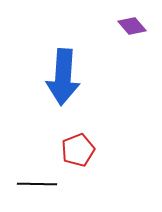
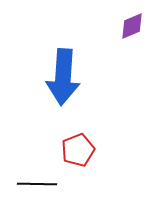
purple diamond: rotated 72 degrees counterclockwise
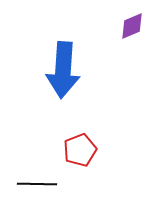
blue arrow: moved 7 px up
red pentagon: moved 2 px right
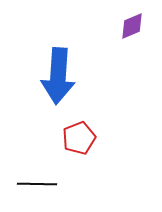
blue arrow: moved 5 px left, 6 px down
red pentagon: moved 1 px left, 12 px up
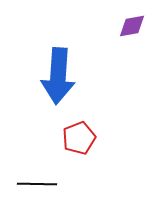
purple diamond: rotated 12 degrees clockwise
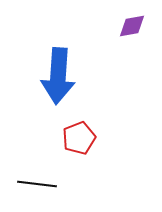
black line: rotated 6 degrees clockwise
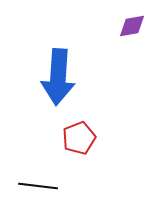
blue arrow: moved 1 px down
black line: moved 1 px right, 2 px down
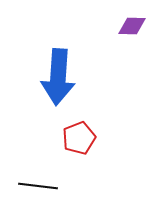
purple diamond: rotated 12 degrees clockwise
